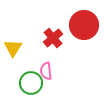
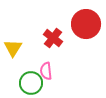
red circle: moved 2 px right, 1 px up
red cross: rotated 12 degrees counterclockwise
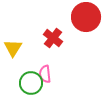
red circle: moved 7 px up
pink semicircle: moved 1 px left, 3 px down
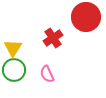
red cross: rotated 18 degrees clockwise
pink semicircle: moved 2 px right; rotated 18 degrees counterclockwise
green circle: moved 17 px left, 13 px up
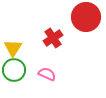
pink semicircle: rotated 138 degrees clockwise
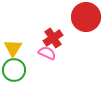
pink semicircle: moved 21 px up
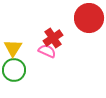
red circle: moved 3 px right, 1 px down
pink semicircle: moved 2 px up
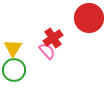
pink semicircle: rotated 24 degrees clockwise
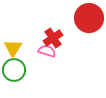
pink semicircle: rotated 30 degrees counterclockwise
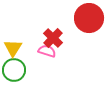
red cross: rotated 12 degrees counterclockwise
